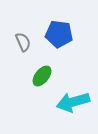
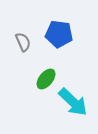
green ellipse: moved 4 px right, 3 px down
cyan arrow: rotated 120 degrees counterclockwise
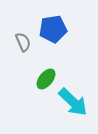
blue pentagon: moved 6 px left, 5 px up; rotated 16 degrees counterclockwise
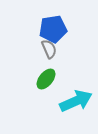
gray semicircle: moved 26 px right, 7 px down
cyan arrow: moved 3 px right, 1 px up; rotated 68 degrees counterclockwise
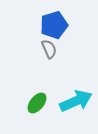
blue pentagon: moved 1 px right, 4 px up; rotated 8 degrees counterclockwise
green ellipse: moved 9 px left, 24 px down
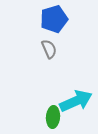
blue pentagon: moved 6 px up
green ellipse: moved 16 px right, 14 px down; rotated 35 degrees counterclockwise
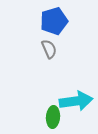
blue pentagon: moved 2 px down
cyan arrow: rotated 16 degrees clockwise
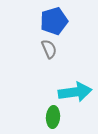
cyan arrow: moved 1 px left, 9 px up
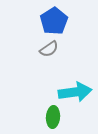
blue pentagon: rotated 16 degrees counterclockwise
gray semicircle: rotated 78 degrees clockwise
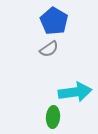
blue pentagon: rotated 8 degrees counterclockwise
